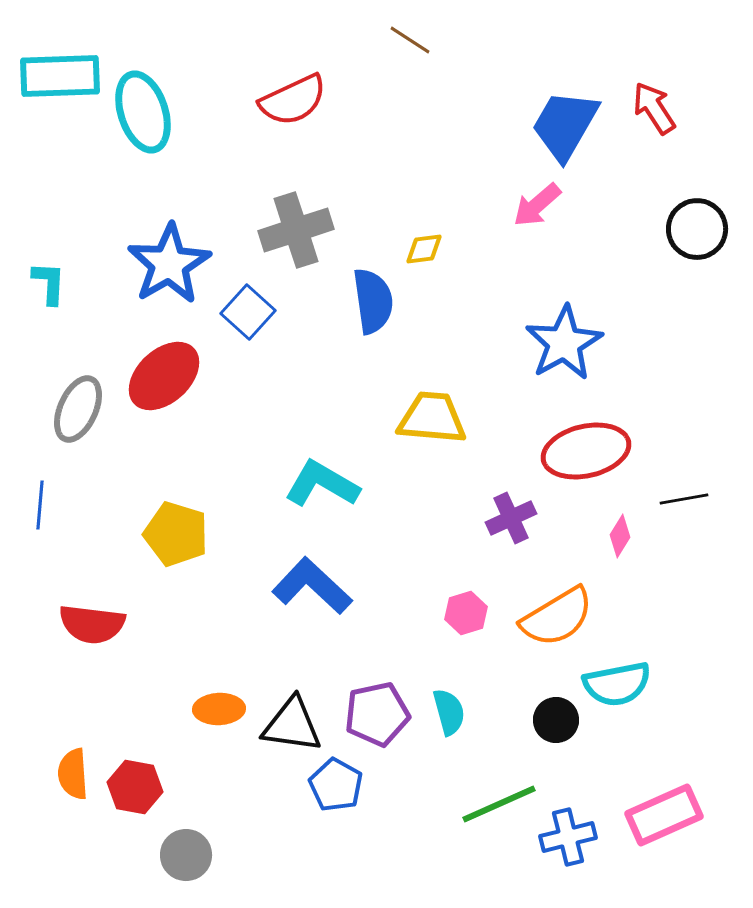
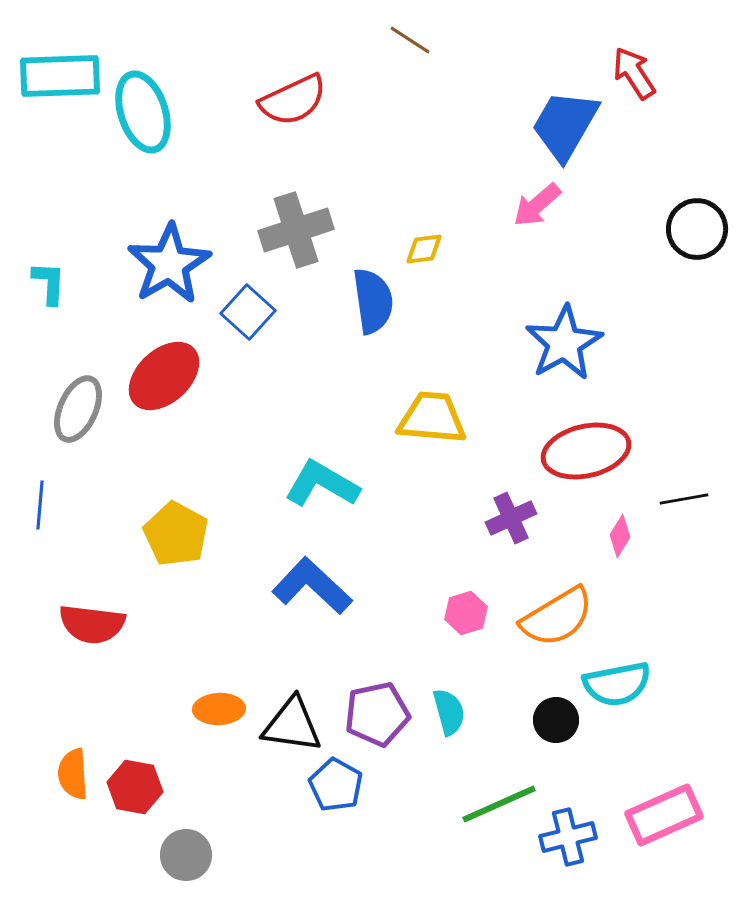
red arrow at (654, 108): moved 20 px left, 35 px up
yellow pentagon at (176, 534): rotated 12 degrees clockwise
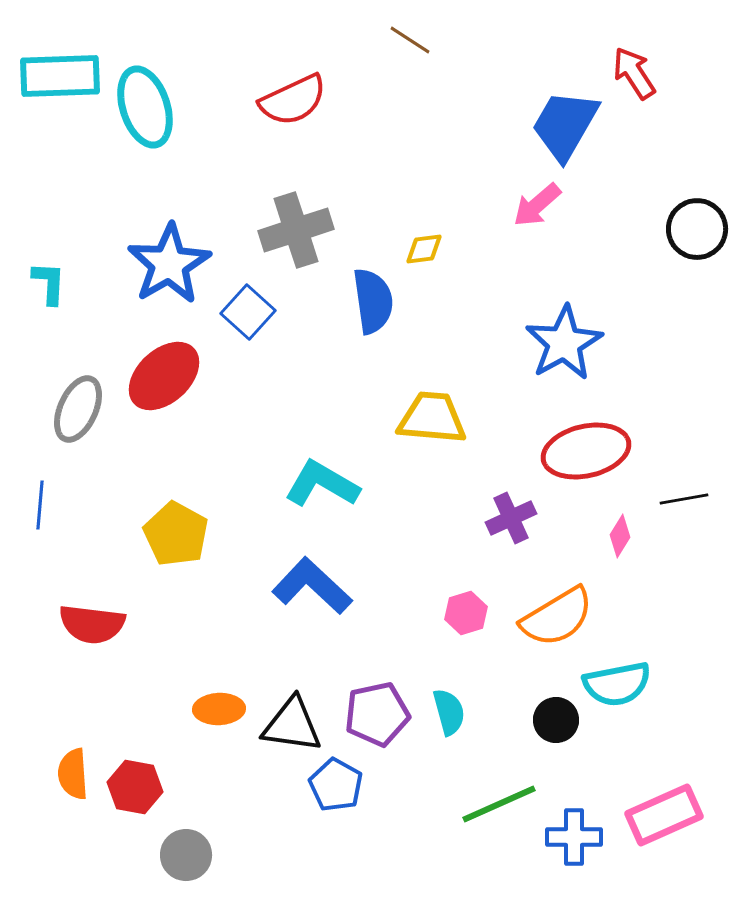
cyan ellipse at (143, 112): moved 2 px right, 5 px up
blue cross at (568, 837): moved 6 px right; rotated 14 degrees clockwise
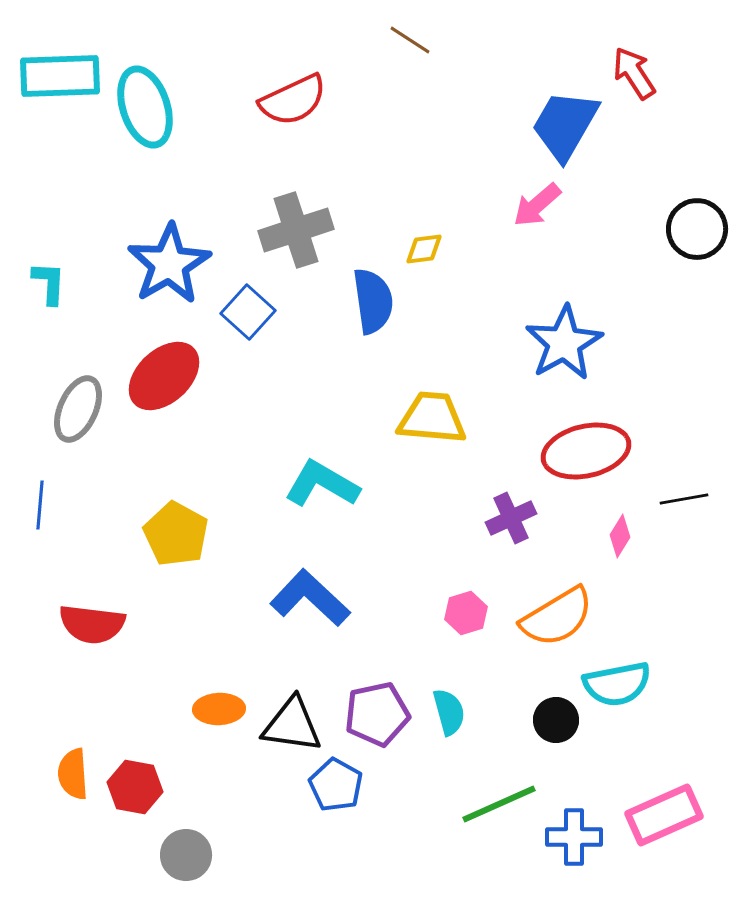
blue L-shape at (312, 586): moved 2 px left, 12 px down
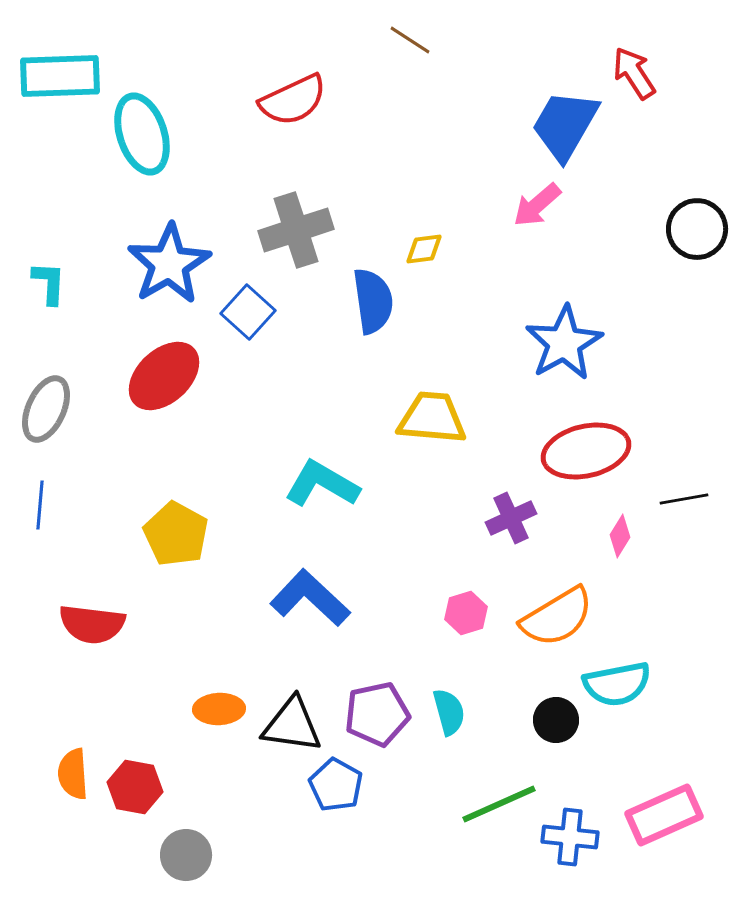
cyan ellipse at (145, 107): moved 3 px left, 27 px down
gray ellipse at (78, 409): moved 32 px left
blue cross at (574, 837): moved 4 px left; rotated 6 degrees clockwise
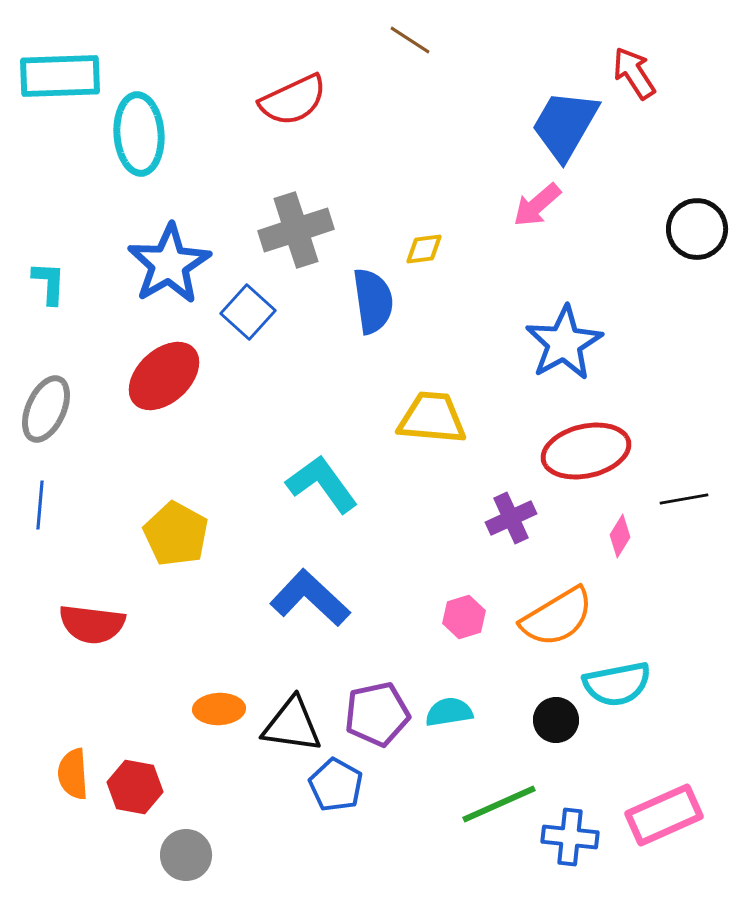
cyan ellipse at (142, 134): moved 3 px left; rotated 14 degrees clockwise
cyan L-shape at (322, 484): rotated 24 degrees clockwise
pink hexagon at (466, 613): moved 2 px left, 4 px down
cyan semicircle at (449, 712): rotated 84 degrees counterclockwise
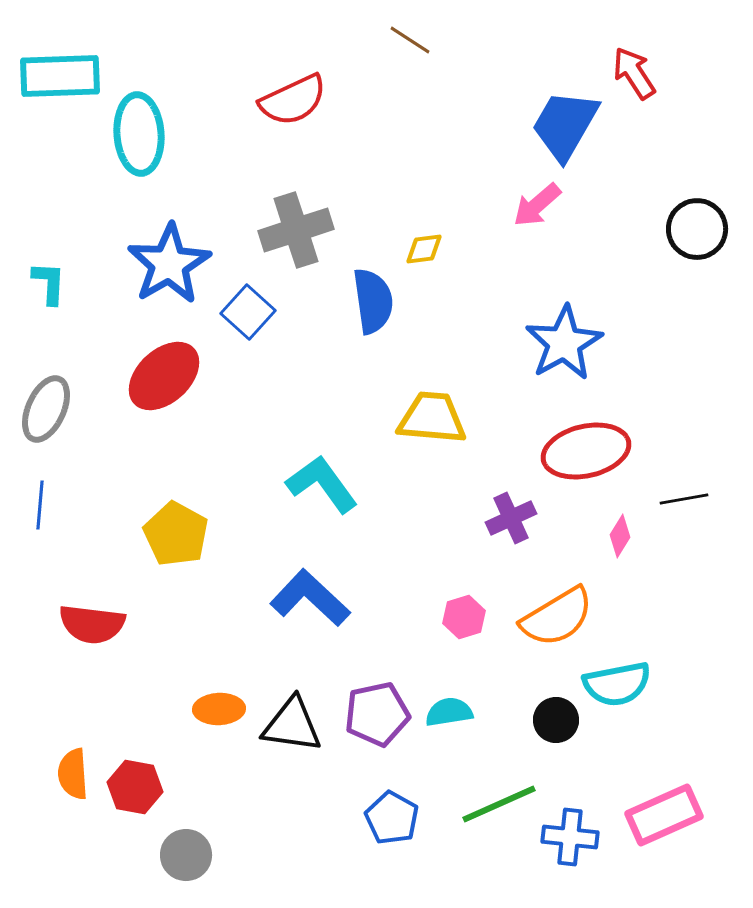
blue pentagon at (336, 785): moved 56 px right, 33 px down
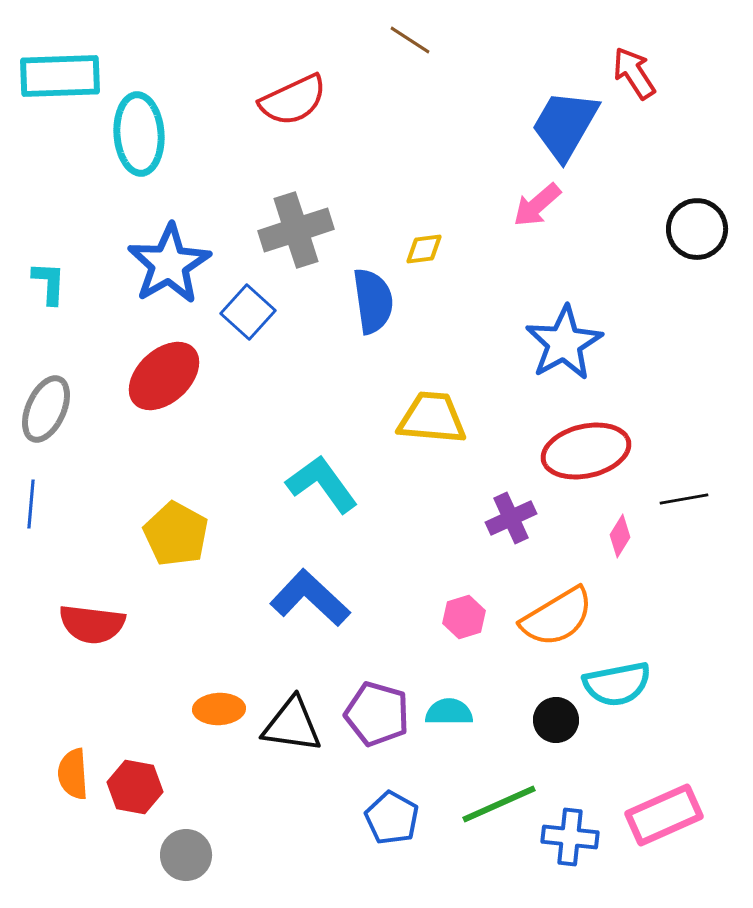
blue line at (40, 505): moved 9 px left, 1 px up
cyan semicircle at (449, 712): rotated 9 degrees clockwise
purple pentagon at (377, 714): rotated 28 degrees clockwise
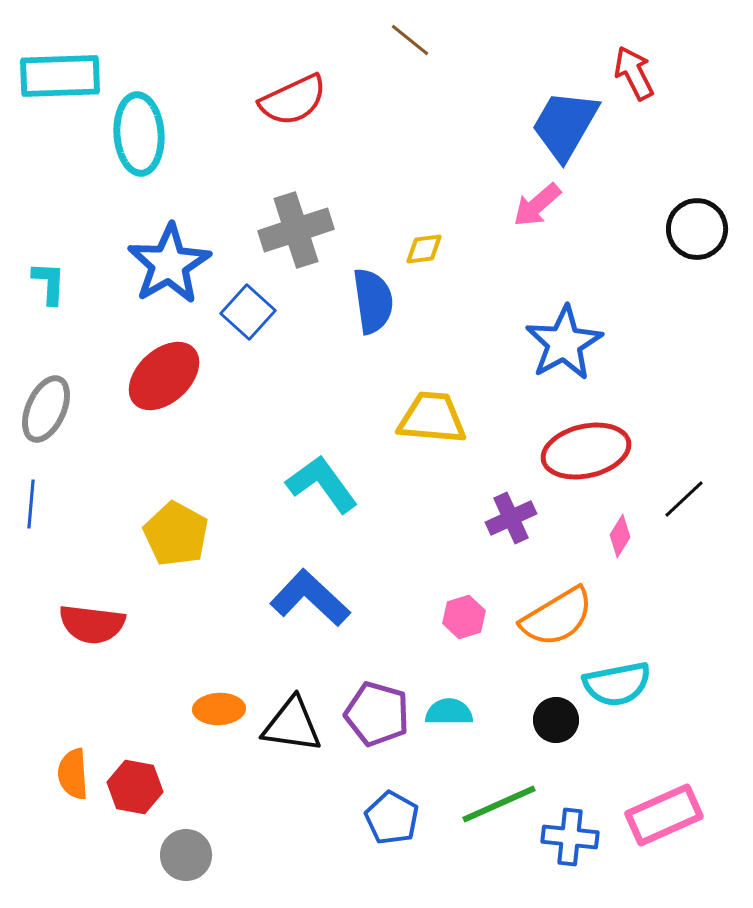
brown line at (410, 40): rotated 6 degrees clockwise
red arrow at (634, 73): rotated 6 degrees clockwise
black line at (684, 499): rotated 33 degrees counterclockwise
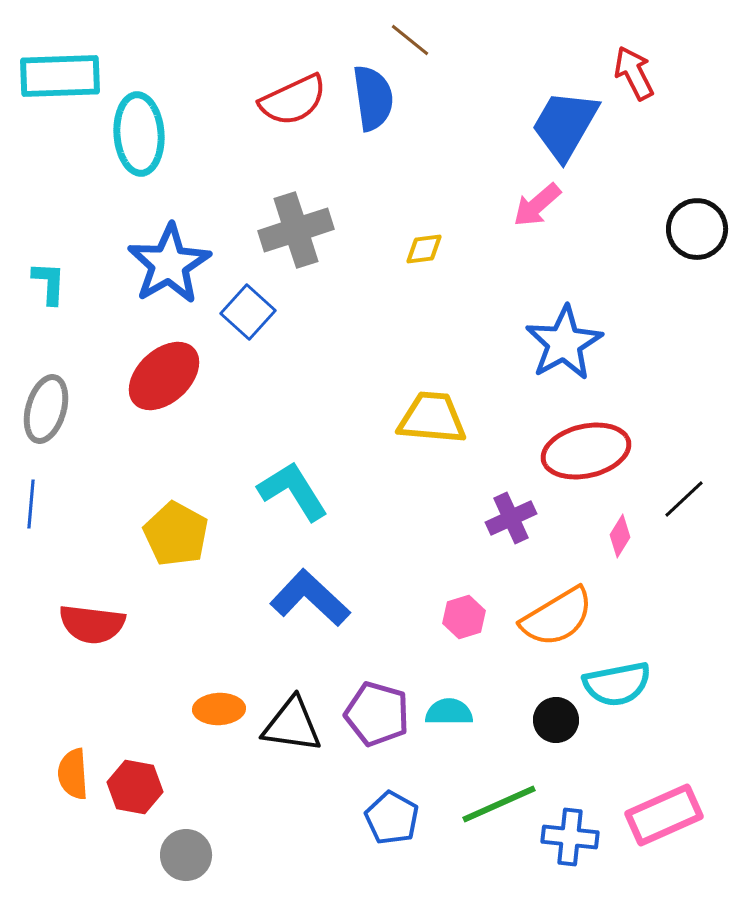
blue semicircle at (373, 301): moved 203 px up
gray ellipse at (46, 409): rotated 8 degrees counterclockwise
cyan L-shape at (322, 484): moved 29 px left, 7 px down; rotated 4 degrees clockwise
